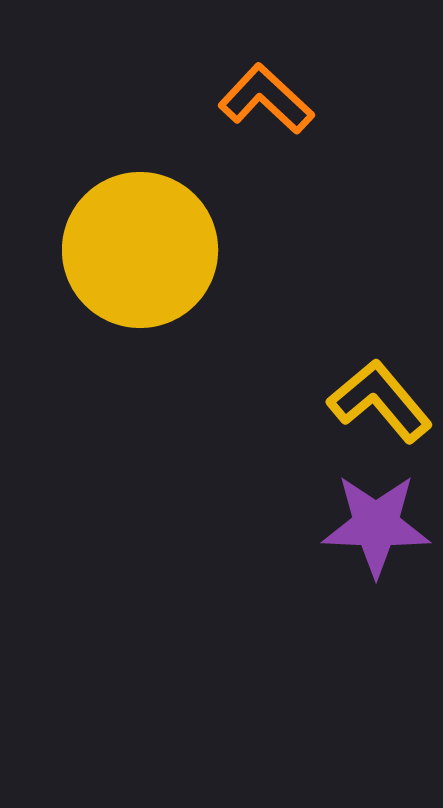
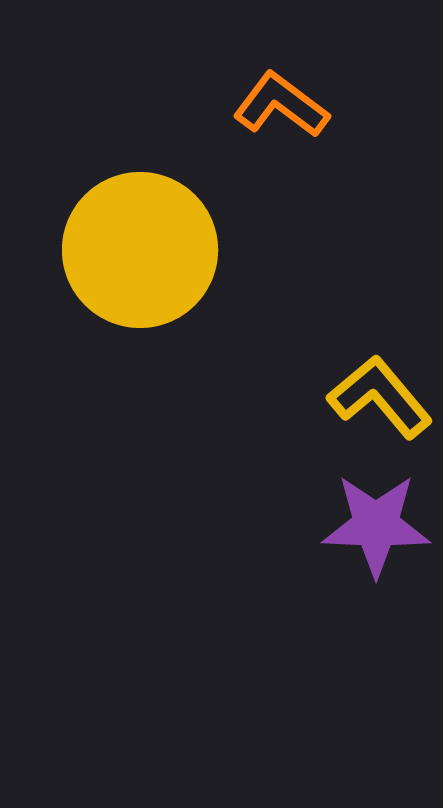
orange L-shape: moved 15 px right, 6 px down; rotated 6 degrees counterclockwise
yellow L-shape: moved 4 px up
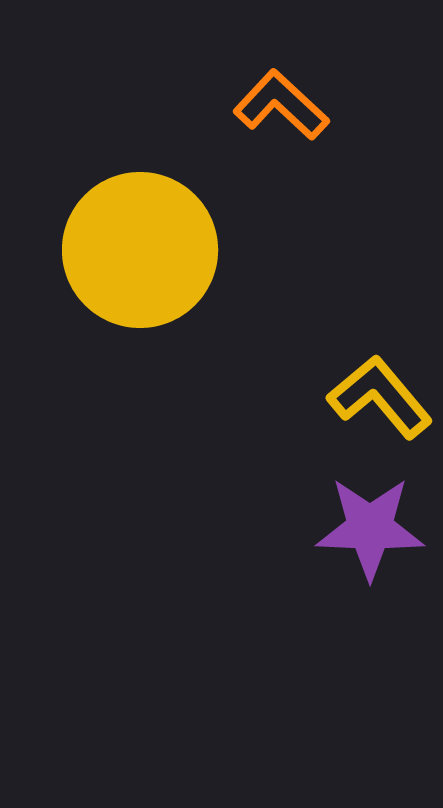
orange L-shape: rotated 6 degrees clockwise
purple star: moved 6 px left, 3 px down
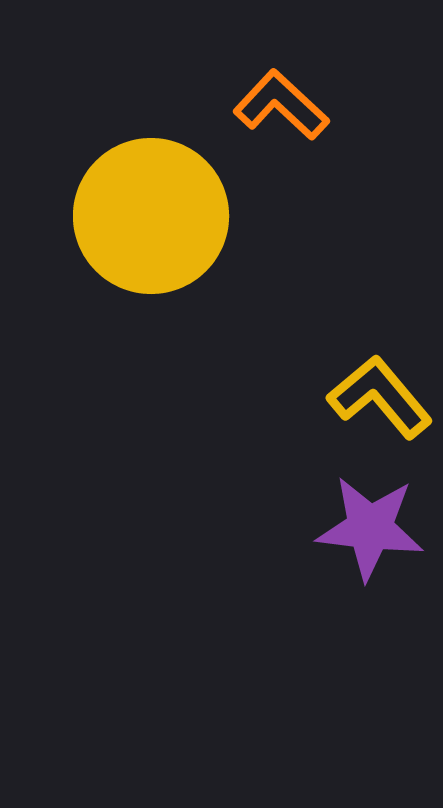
yellow circle: moved 11 px right, 34 px up
purple star: rotated 5 degrees clockwise
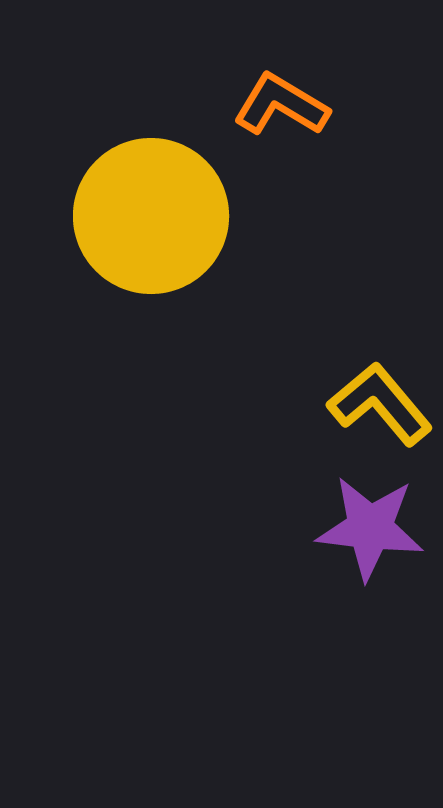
orange L-shape: rotated 12 degrees counterclockwise
yellow L-shape: moved 7 px down
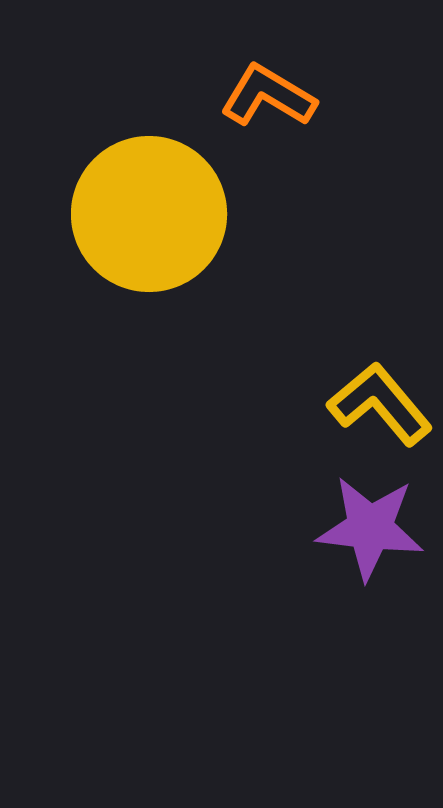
orange L-shape: moved 13 px left, 9 px up
yellow circle: moved 2 px left, 2 px up
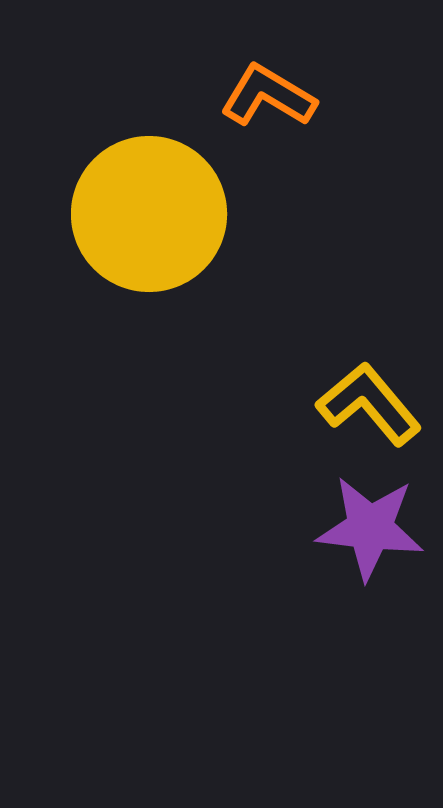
yellow L-shape: moved 11 px left
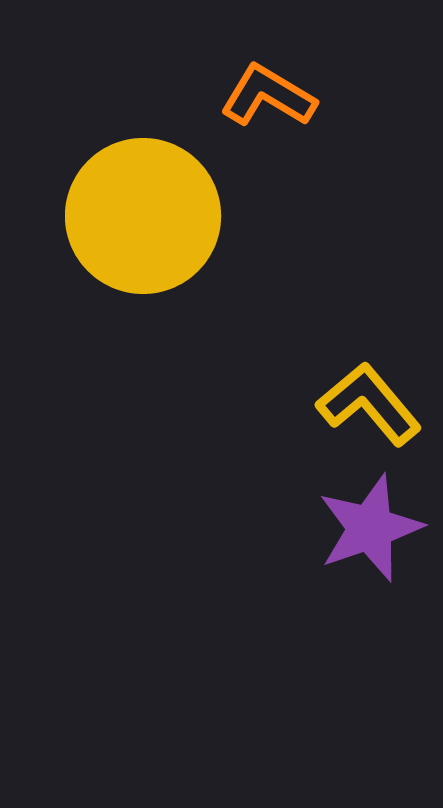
yellow circle: moved 6 px left, 2 px down
purple star: rotated 26 degrees counterclockwise
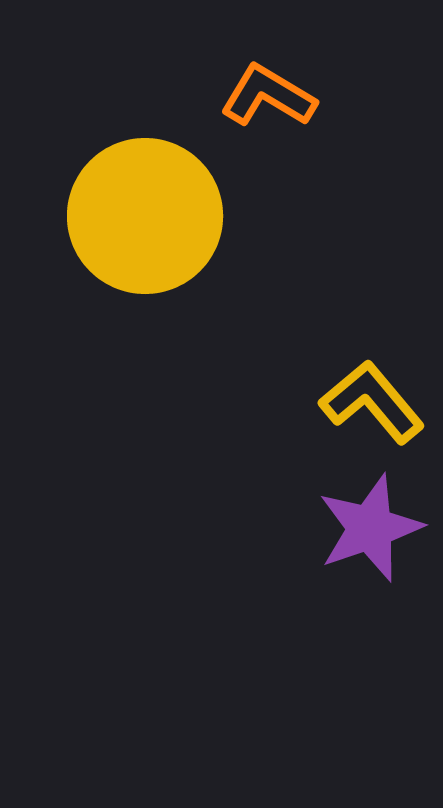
yellow circle: moved 2 px right
yellow L-shape: moved 3 px right, 2 px up
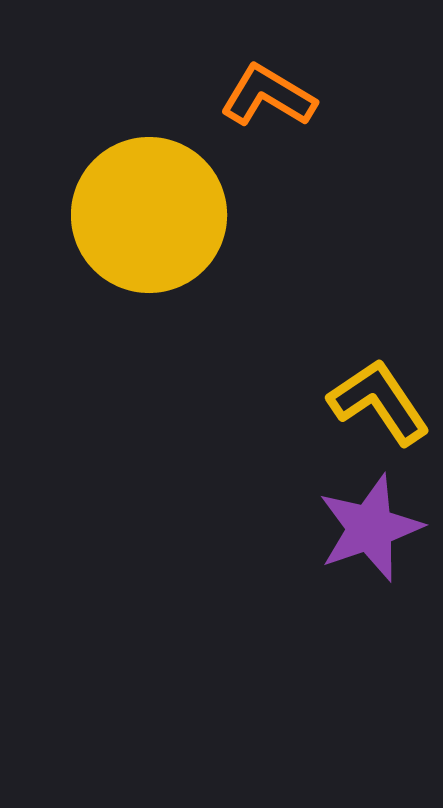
yellow circle: moved 4 px right, 1 px up
yellow L-shape: moved 7 px right; rotated 6 degrees clockwise
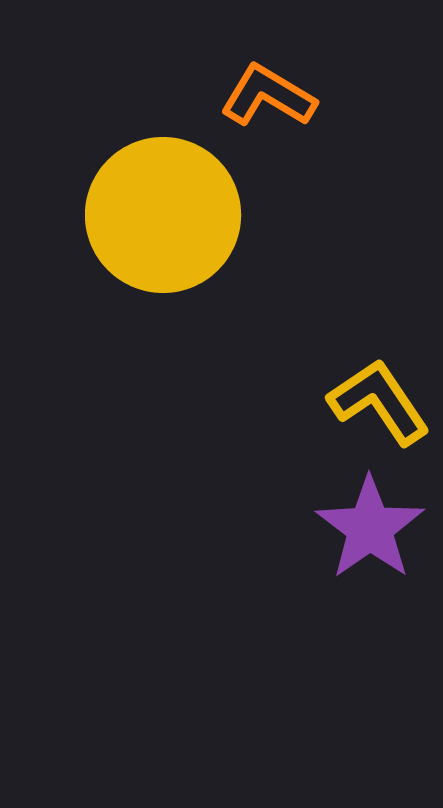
yellow circle: moved 14 px right
purple star: rotated 16 degrees counterclockwise
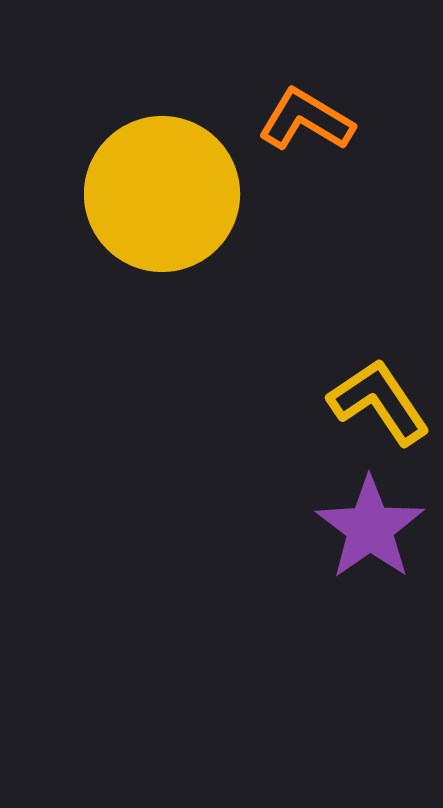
orange L-shape: moved 38 px right, 24 px down
yellow circle: moved 1 px left, 21 px up
